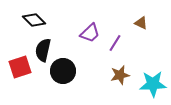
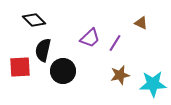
purple trapezoid: moved 5 px down
red square: rotated 15 degrees clockwise
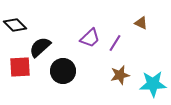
black diamond: moved 19 px left, 5 px down
black semicircle: moved 3 px left, 3 px up; rotated 35 degrees clockwise
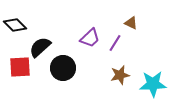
brown triangle: moved 10 px left
black circle: moved 3 px up
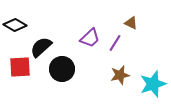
black diamond: rotated 15 degrees counterclockwise
black semicircle: moved 1 px right
black circle: moved 1 px left, 1 px down
cyan star: rotated 16 degrees counterclockwise
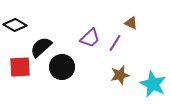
black circle: moved 2 px up
cyan star: rotated 28 degrees counterclockwise
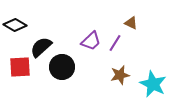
purple trapezoid: moved 1 px right, 3 px down
